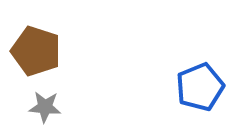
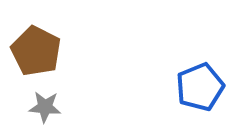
brown pentagon: rotated 9 degrees clockwise
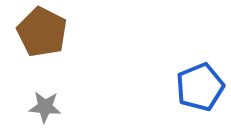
brown pentagon: moved 6 px right, 19 px up
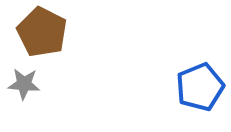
gray star: moved 21 px left, 23 px up
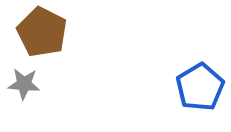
blue pentagon: rotated 9 degrees counterclockwise
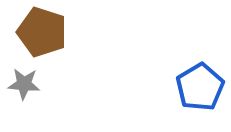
brown pentagon: rotated 9 degrees counterclockwise
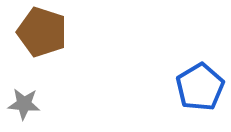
gray star: moved 20 px down
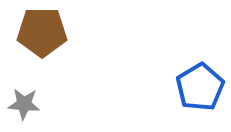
brown pentagon: rotated 18 degrees counterclockwise
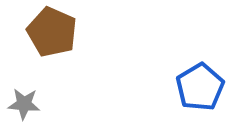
brown pentagon: moved 10 px right; rotated 24 degrees clockwise
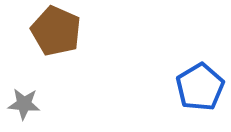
brown pentagon: moved 4 px right, 1 px up
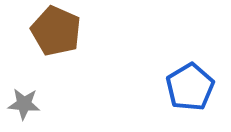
blue pentagon: moved 10 px left
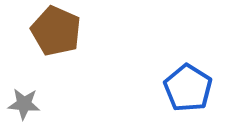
blue pentagon: moved 2 px left, 1 px down; rotated 9 degrees counterclockwise
